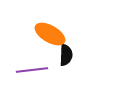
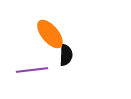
orange ellipse: rotated 20 degrees clockwise
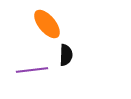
orange ellipse: moved 3 px left, 10 px up
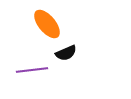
black semicircle: moved 2 px up; rotated 65 degrees clockwise
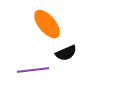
purple line: moved 1 px right
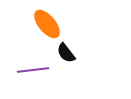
black semicircle: rotated 75 degrees clockwise
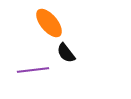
orange ellipse: moved 2 px right, 1 px up
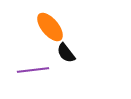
orange ellipse: moved 1 px right, 4 px down
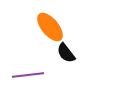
purple line: moved 5 px left, 5 px down
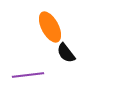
orange ellipse: rotated 12 degrees clockwise
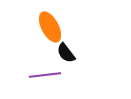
purple line: moved 17 px right
